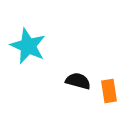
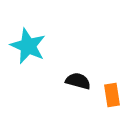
orange rectangle: moved 3 px right, 4 px down
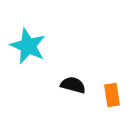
black semicircle: moved 5 px left, 4 px down
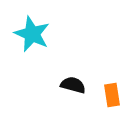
cyan star: moved 4 px right, 12 px up
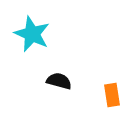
black semicircle: moved 14 px left, 4 px up
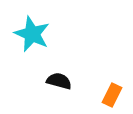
orange rectangle: rotated 35 degrees clockwise
